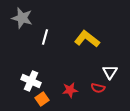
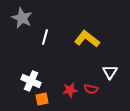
gray star: rotated 10 degrees clockwise
red semicircle: moved 7 px left, 1 px down
orange square: rotated 24 degrees clockwise
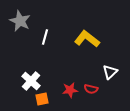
gray star: moved 2 px left, 3 px down
white triangle: rotated 14 degrees clockwise
white cross: rotated 18 degrees clockwise
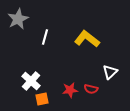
gray star: moved 2 px left, 2 px up; rotated 20 degrees clockwise
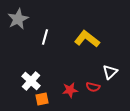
red semicircle: moved 2 px right, 2 px up
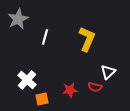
yellow L-shape: rotated 75 degrees clockwise
white triangle: moved 2 px left
white cross: moved 4 px left, 1 px up
red semicircle: moved 2 px right
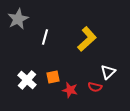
yellow L-shape: rotated 25 degrees clockwise
red star: rotated 21 degrees clockwise
orange square: moved 11 px right, 22 px up
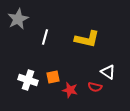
yellow L-shape: rotated 55 degrees clockwise
white triangle: rotated 42 degrees counterclockwise
white cross: moved 1 px right; rotated 24 degrees counterclockwise
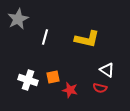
white triangle: moved 1 px left, 2 px up
red semicircle: moved 5 px right, 1 px down
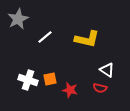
white line: rotated 35 degrees clockwise
orange square: moved 3 px left, 2 px down
